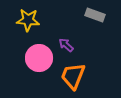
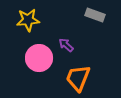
yellow star: rotated 10 degrees counterclockwise
orange trapezoid: moved 5 px right, 2 px down
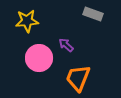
gray rectangle: moved 2 px left, 1 px up
yellow star: moved 1 px left, 1 px down
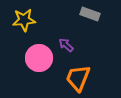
gray rectangle: moved 3 px left
yellow star: moved 3 px left, 1 px up
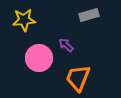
gray rectangle: moved 1 px left, 1 px down; rotated 36 degrees counterclockwise
